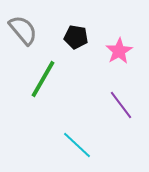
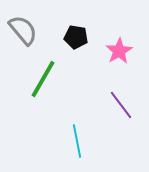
cyan line: moved 4 px up; rotated 36 degrees clockwise
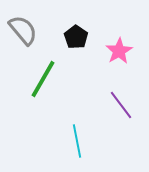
black pentagon: rotated 25 degrees clockwise
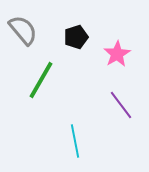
black pentagon: rotated 20 degrees clockwise
pink star: moved 2 px left, 3 px down
green line: moved 2 px left, 1 px down
cyan line: moved 2 px left
